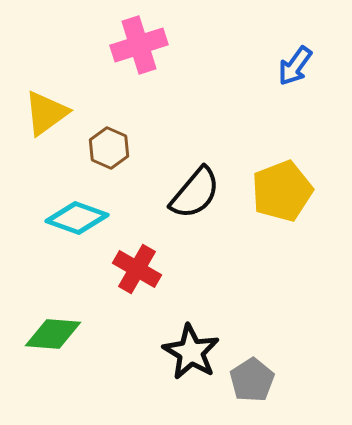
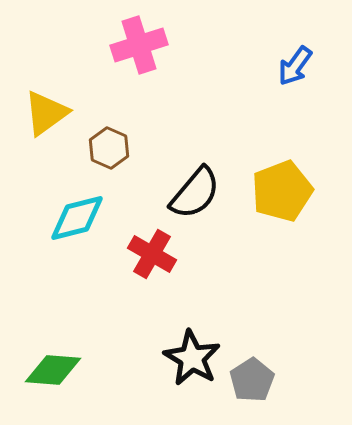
cyan diamond: rotated 34 degrees counterclockwise
red cross: moved 15 px right, 15 px up
green diamond: moved 36 px down
black star: moved 1 px right, 6 px down
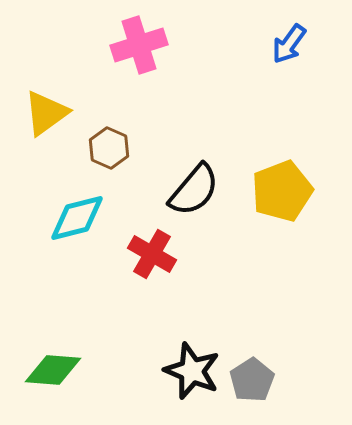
blue arrow: moved 6 px left, 22 px up
black semicircle: moved 1 px left, 3 px up
black star: moved 13 px down; rotated 8 degrees counterclockwise
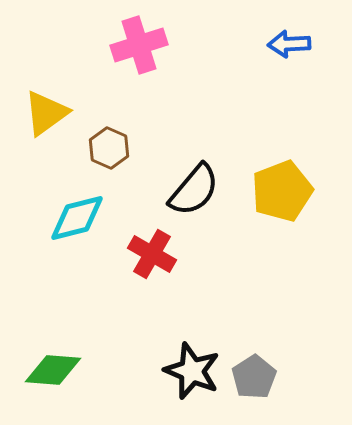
blue arrow: rotated 51 degrees clockwise
gray pentagon: moved 2 px right, 3 px up
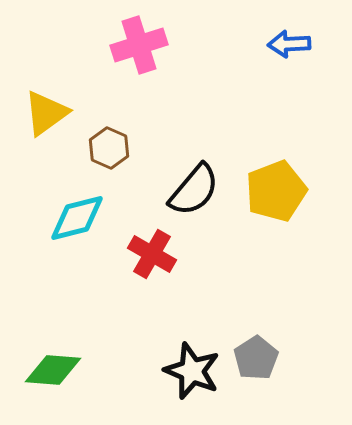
yellow pentagon: moved 6 px left
gray pentagon: moved 2 px right, 19 px up
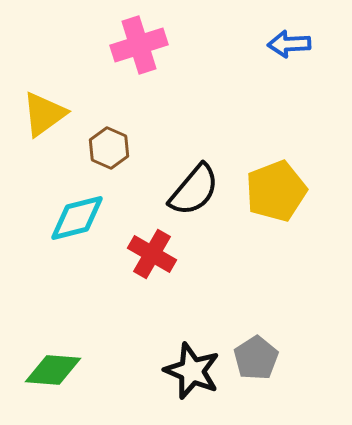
yellow triangle: moved 2 px left, 1 px down
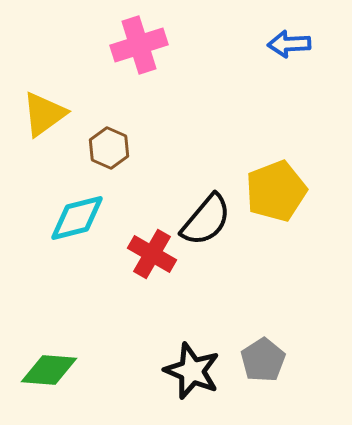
black semicircle: moved 12 px right, 30 px down
gray pentagon: moved 7 px right, 2 px down
green diamond: moved 4 px left
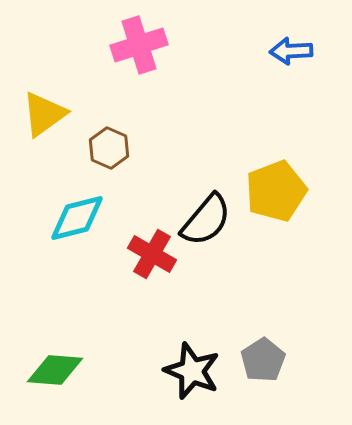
blue arrow: moved 2 px right, 7 px down
green diamond: moved 6 px right
